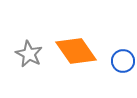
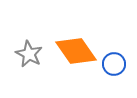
blue circle: moved 9 px left, 3 px down
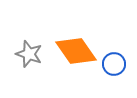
gray star: rotated 8 degrees counterclockwise
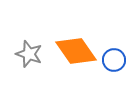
blue circle: moved 4 px up
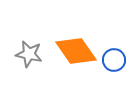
gray star: rotated 8 degrees counterclockwise
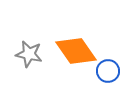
blue circle: moved 6 px left, 11 px down
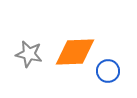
orange diamond: moved 1 px left, 1 px down; rotated 57 degrees counterclockwise
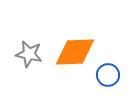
blue circle: moved 4 px down
